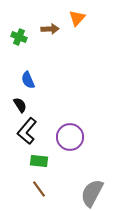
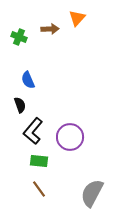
black semicircle: rotated 14 degrees clockwise
black L-shape: moved 6 px right
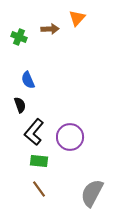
black L-shape: moved 1 px right, 1 px down
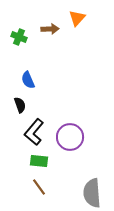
brown line: moved 2 px up
gray semicircle: rotated 32 degrees counterclockwise
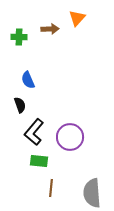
green cross: rotated 21 degrees counterclockwise
brown line: moved 12 px right, 1 px down; rotated 42 degrees clockwise
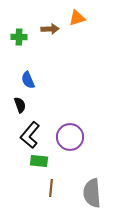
orange triangle: rotated 30 degrees clockwise
black L-shape: moved 4 px left, 3 px down
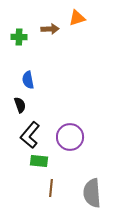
blue semicircle: rotated 12 degrees clockwise
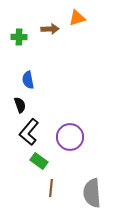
black L-shape: moved 1 px left, 3 px up
green rectangle: rotated 30 degrees clockwise
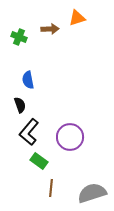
green cross: rotated 21 degrees clockwise
gray semicircle: rotated 76 degrees clockwise
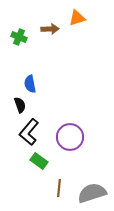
blue semicircle: moved 2 px right, 4 px down
brown line: moved 8 px right
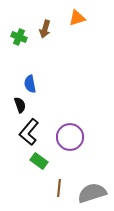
brown arrow: moved 5 px left; rotated 108 degrees clockwise
